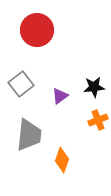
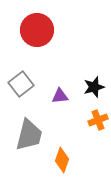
black star: rotated 10 degrees counterclockwise
purple triangle: rotated 30 degrees clockwise
gray trapezoid: rotated 8 degrees clockwise
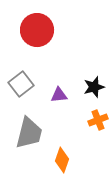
purple triangle: moved 1 px left, 1 px up
gray trapezoid: moved 2 px up
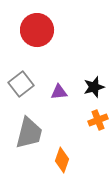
purple triangle: moved 3 px up
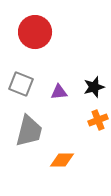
red circle: moved 2 px left, 2 px down
gray square: rotated 30 degrees counterclockwise
gray trapezoid: moved 2 px up
orange diamond: rotated 70 degrees clockwise
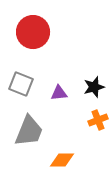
red circle: moved 2 px left
purple triangle: moved 1 px down
gray trapezoid: rotated 8 degrees clockwise
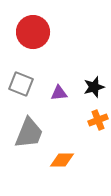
gray trapezoid: moved 2 px down
